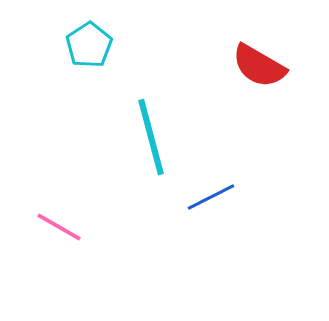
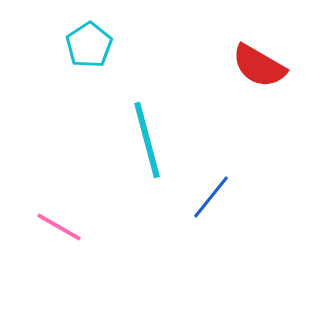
cyan line: moved 4 px left, 3 px down
blue line: rotated 24 degrees counterclockwise
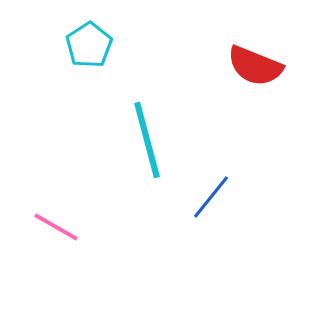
red semicircle: moved 4 px left; rotated 8 degrees counterclockwise
pink line: moved 3 px left
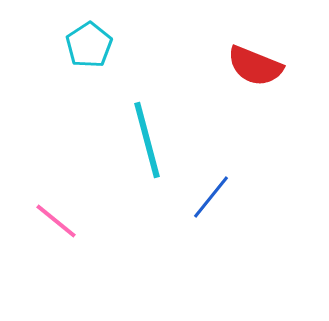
pink line: moved 6 px up; rotated 9 degrees clockwise
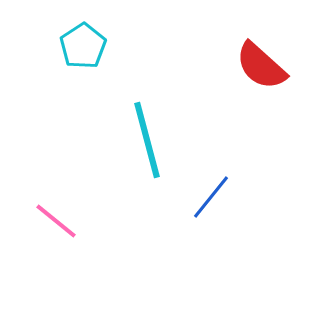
cyan pentagon: moved 6 px left, 1 px down
red semicircle: moved 6 px right; rotated 20 degrees clockwise
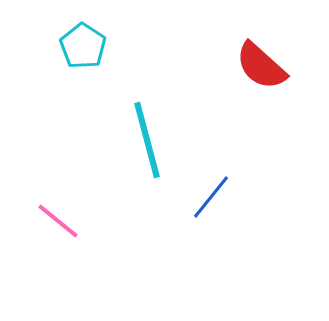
cyan pentagon: rotated 6 degrees counterclockwise
pink line: moved 2 px right
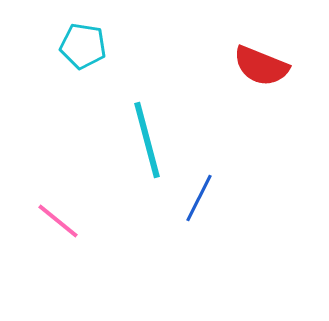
cyan pentagon: rotated 24 degrees counterclockwise
red semicircle: rotated 20 degrees counterclockwise
blue line: moved 12 px left, 1 px down; rotated 12 degrees counterclockwise
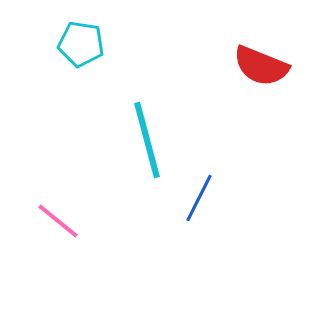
cyan pentagon: moved 2 px left, 2 px up
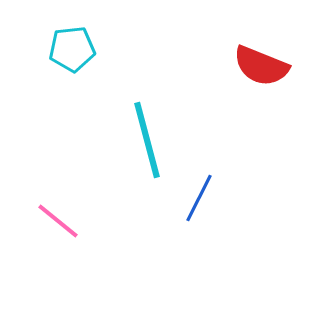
cyan pentagon: moved 9 px left, 5 px down; rotated 15 degrees counterclockwise
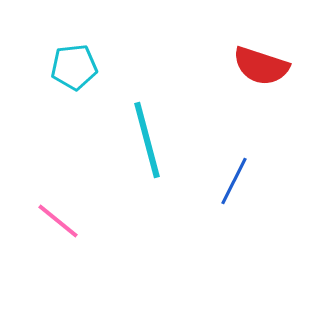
cyan pentagon: moved 2 px right, 18 px down
red semicircle: rotated 4 degrees counterclockwise
blue line: moved 35 px right, 17 px up
